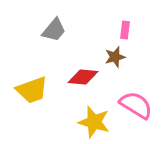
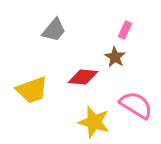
pink rectangle: rotated 18 degrees clockwise
brown star: rotated 25 degrees counterclockwise
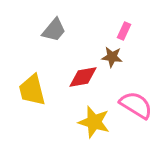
pink rectangle: moved 1 px left, 1 px down
brown star: moved 3 px left; rotated 25 degrees counterclockwise
red diamond: rotated 16 degrees counterclockwise
yellow trapezoid: rotated 96 degrees clockwise
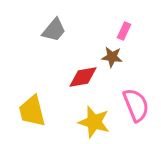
yellow trapezoid: moved 21 px down
pink semicircle: rotated 36 degrees clockwise
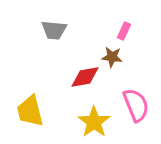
gray trapezoid: rotated 56 degrees clockwise
red diamond: moved 2 px right
yellow trapezoid: moved 2 px left
yellow star: rotated 20 degrees clockwise
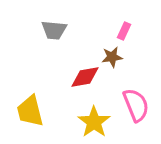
brown star: rotated 15 degrees counterclockwise
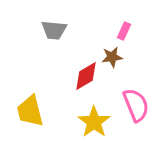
red diamond: moved 1 px right, 1 px up; rotated 20 degrees counterclockwise
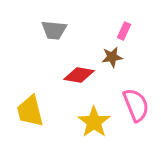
red diamond: moved 7 px left, 1 px up; rotated 40 degrees clockwise
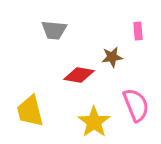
pink rectangle: moved 14 px right; rotated 30 degrees counterclockwise
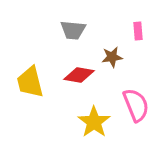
gray trapezoid: moved 19 px right
yellow trapezoid: moved 29 px up
